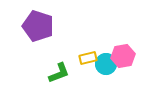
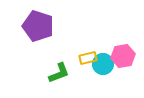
cyan circle: moved 3 px left
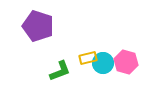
pink hexagon: moved 3 px right, 6 px down; rotated 25 degrees clockwise
cyan circle: moved 1 px up
green L-shape: moved 1 px right, 2 px up
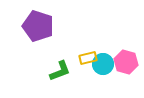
cyan circle: moved 1 px down
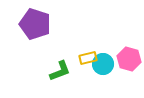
purple pentagon: moved 3 px left, 2 px up
pink hexagon: moved 3 px right, 3 px up
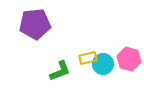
purple pentagon: rotated 24 degrees counterclockwise
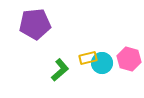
cyan circle: moved 1 px left, 1 px up
green L-shape: moved 1 px up; rotated 20 degrees counterclockwise
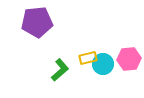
purple pentagon: moved 2 px right, 2 px up
pink hexagon: rotated 20 degrees counterclockwise
cyan circle: moved 1 px right, 1 px down
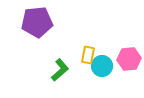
yellow rectangle: moved 3 px up; rotated 66 degrees counterclockwise
cyan circle: moved 1 px left, 2 px down
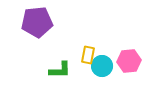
pink hexagon: moved 2 px down
green L-shape: rotated 40 degrees clockwise
